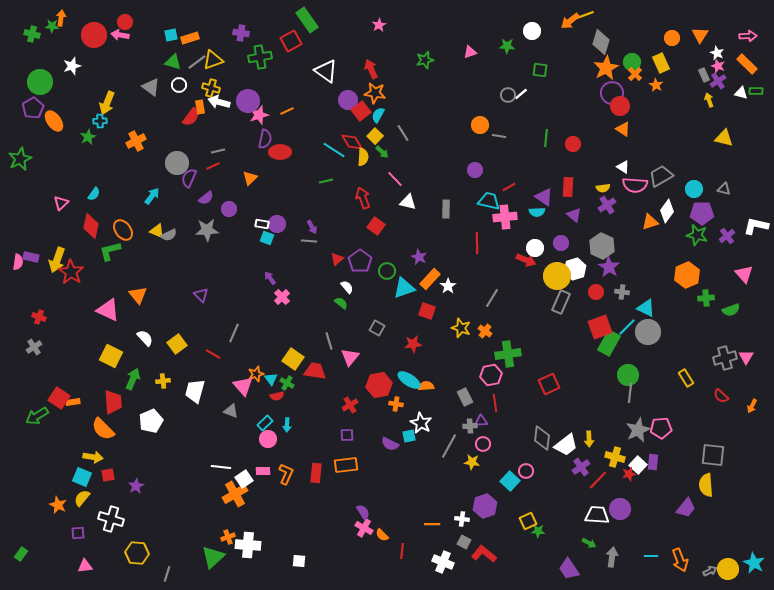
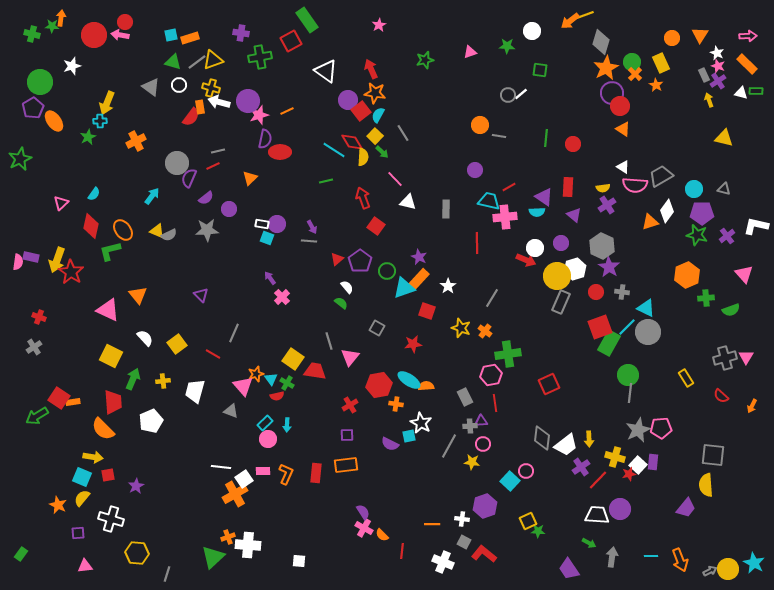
orange rectangle at (430, 279): moved 11 px left
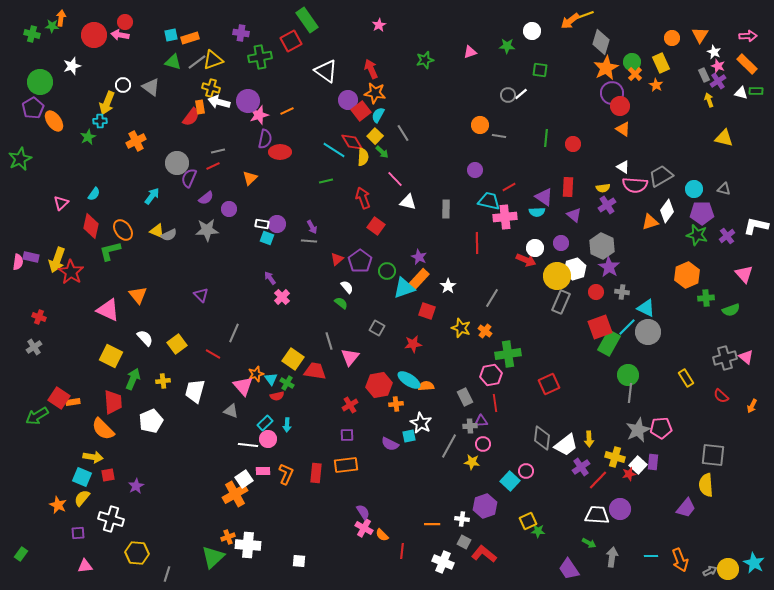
white star at (717, 53): moved 3 px left, 1 px up
white circle at (179, 85): moved 56 px left
pink triangle at (746, 357): rotated 21 degrees counterclockwise
orange cross at (396, 404): rotated 16 degrees counterclockwise
white line at (221, 467): moved 27 px right, 22 px up
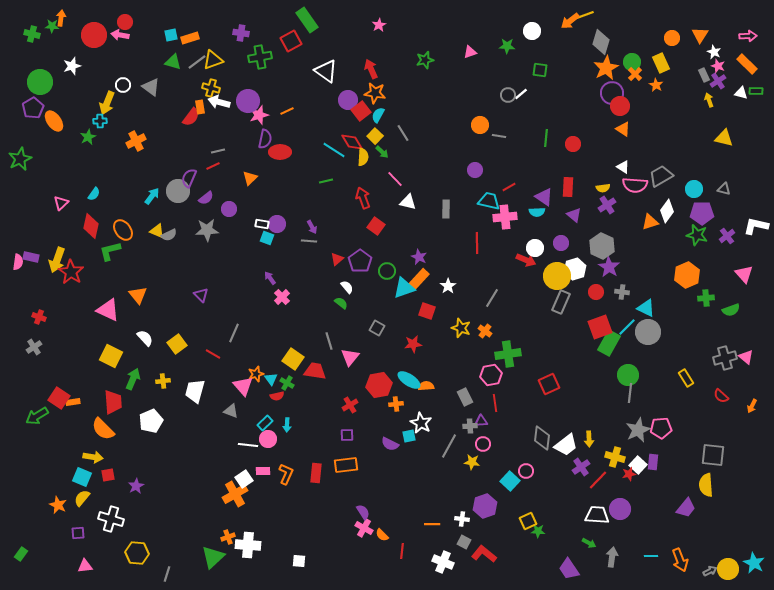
gray circle at (177, 163): moved 1 px right, 28 px down
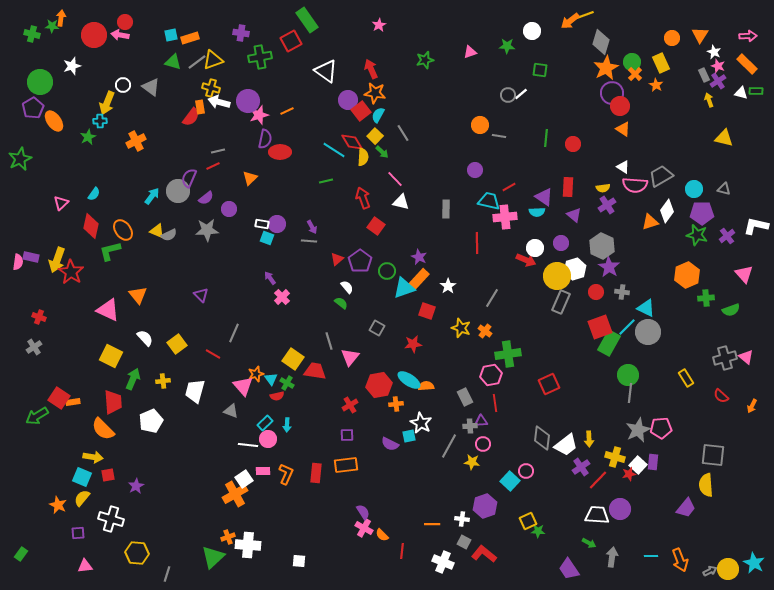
white triangle at (408, 202): moved 7 px left
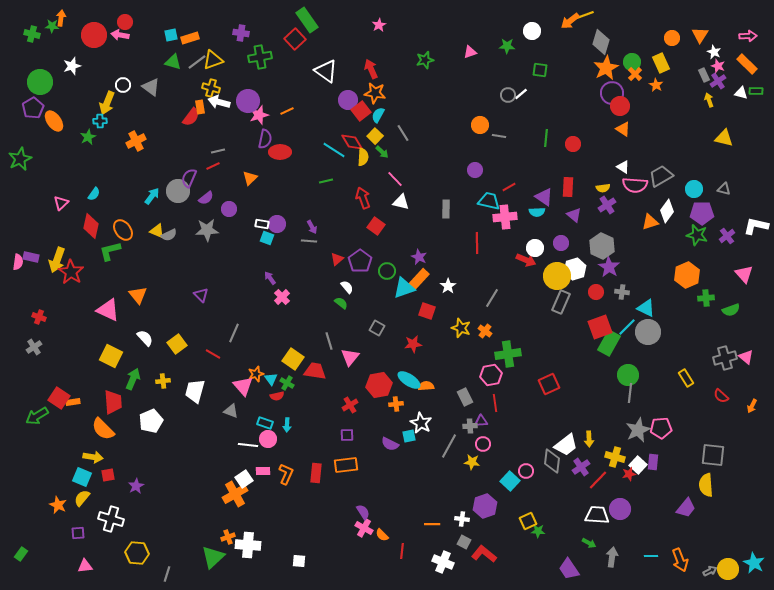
red square at (291, 41): moved 4 px right, 2 px up; rotated 15 degrees counterclockwise
cyan rectangle at (265, 423): rotated 63 degrees clockwise
gray diamond at (542, 438): moved 10 px right, 23 px down
